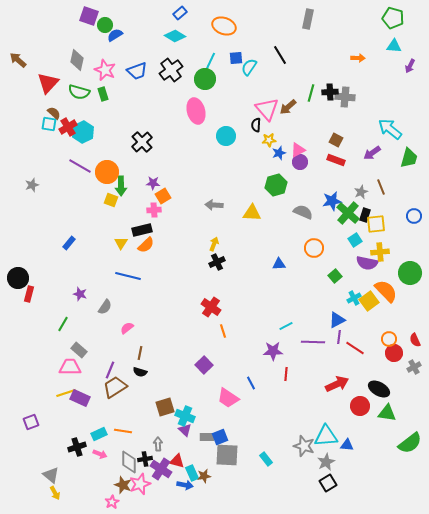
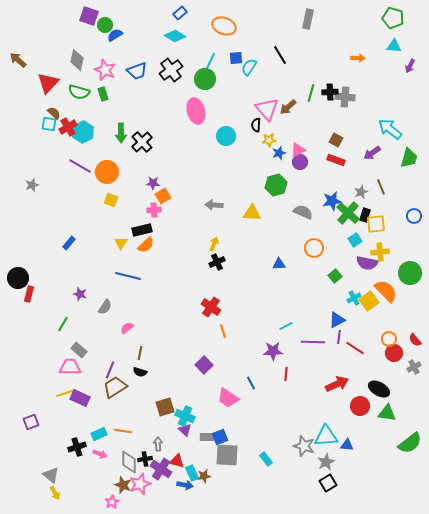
green arrow at (121, 186): moved 53 px up
red semicircle at (415, 340): rotated 16 degrees counterclockwise
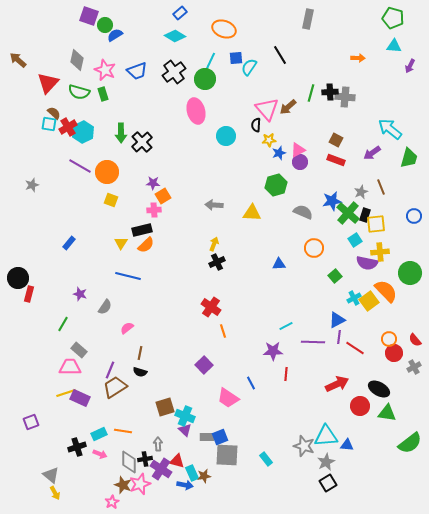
orange ellipse at (224, 26): moved 3 px down
black cross at (171, 70): moved 3 px right, 2 px down
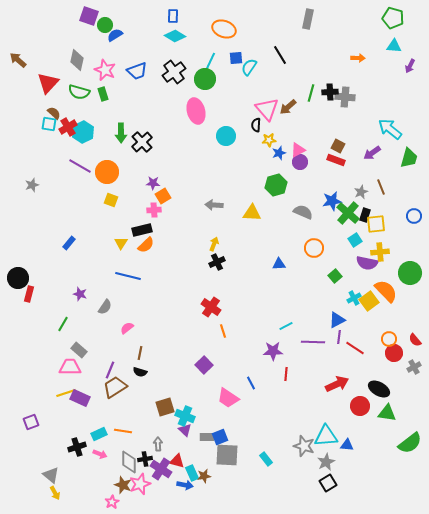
blue rectangle at (180, 13): moved 7 px left, 3 px down; rotated 48 degrees counterclockwise
brown square at (336, 140): moved 2 px right, 6 px down
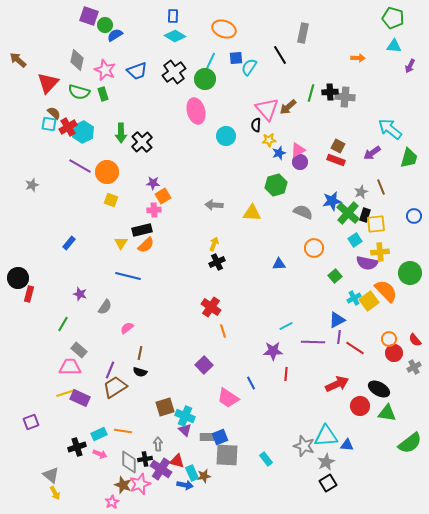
gray rectangle at (308, 19): moved 5 px left, 14 px down
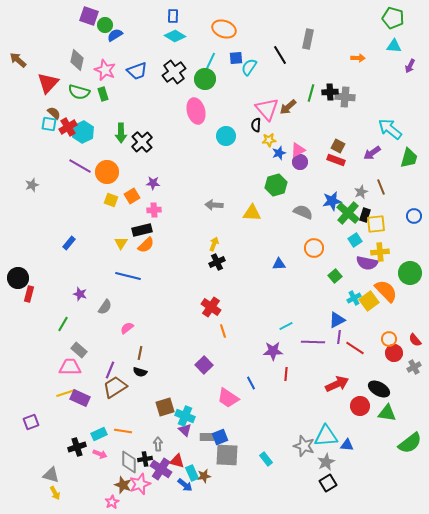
gray rectangle at (303, 33): moved 5 px right, 6 px down
orange square at (163, 196): moved 31 px left
gray triangle at (51, 475): rotated 24 degrees counterclockwise
blue arrow at (185, 485): rotated 28 degrees clockwise
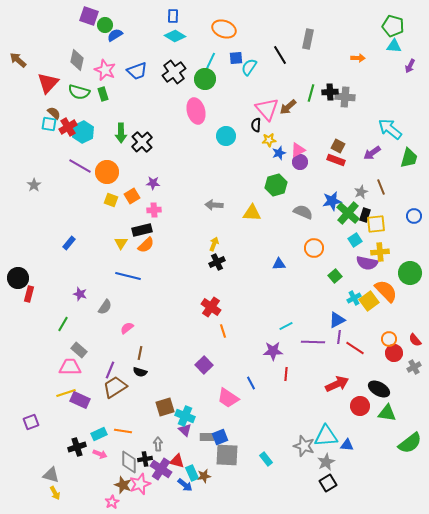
green pentagon at (393, 18): moved 8 px down
gray star at (32, 185): moved 2 px right; rotated 16 degrees counterclockwise
purple rectangle at (80, 398): moved 2 px down
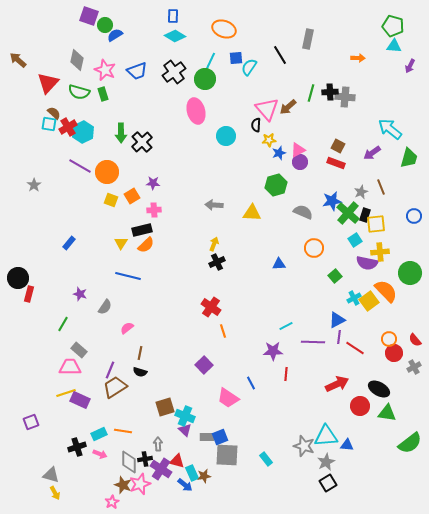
red rectangle at (336, 160): moved 3 px down
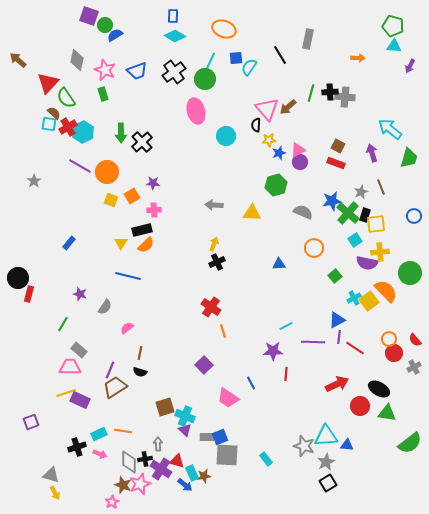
green semicircle at (79, 92): moved 13 px left, 6 px down; rotated 40 degrees clockwise
purple arrow at (372, 153): rotated 108 degrees clockwise
gray star at (34, 185): moved 4 px up
